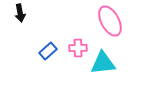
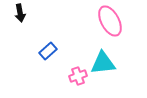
pink cross: moved 28 px down; rotated 18 degrees counterclockwise
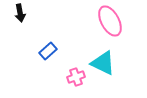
cyan triangle: rotated 32 degrees clockwise
pink cross: moved 2 px left, 1 px down
